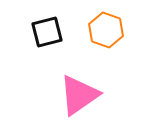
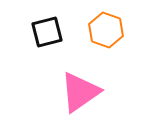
pink triangle: moved 1 px right, 3 px up
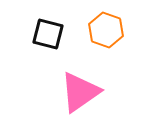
black square: moved 1 px right, 2 px down; rotated 28 degrees clockwise
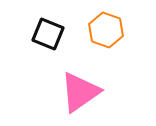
black square: rotated 8 degrees clockwise
